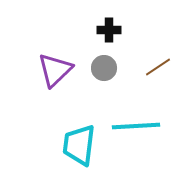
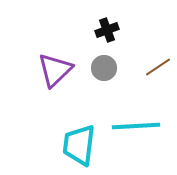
black cross: moved 2 px left; rotated 20 degrees counterclockwise
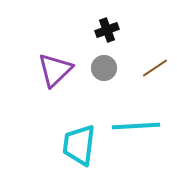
brown line: moved 3 px left, 1 px down
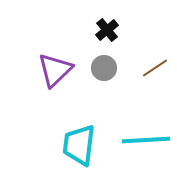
black cross: rotated 20 degrees counterclockwise
cyan line: moved 10 px right, 14 px down
